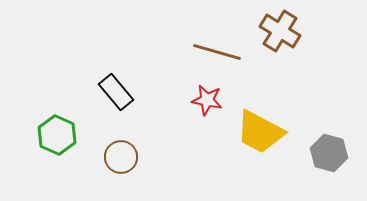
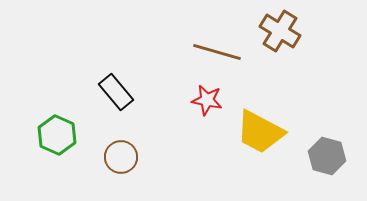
gray hexagon: moved 2 px left, 3 px down
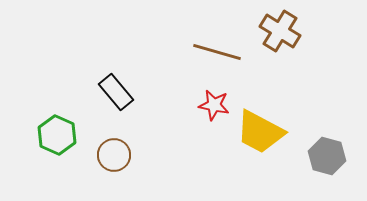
red star: moved 7 px right, 5 px down
brown circle: moved 7 px left, 2 px up
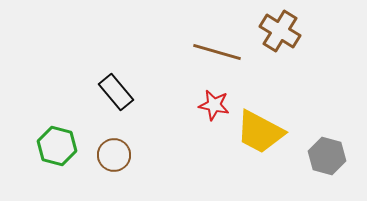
green hexagon: moved 11 px down; rotated 9 degrees counterclockwise
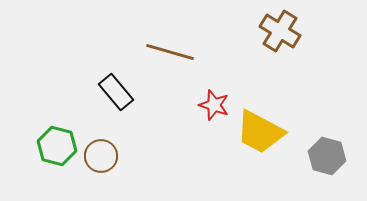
brown line: moved 47 px left
red star: rotated 8 degrees clockwise
brown circle: moved 13 px left, 1 px down
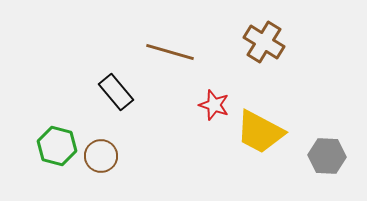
brown cross: moved 16 px left, 11 px down
gray hexagon: rotated 12 degrees counterclockwise
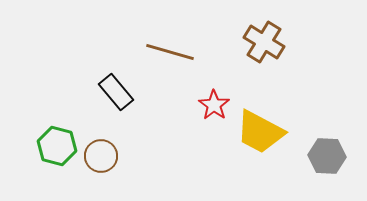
red star: rotated 16 degrees clockwise
